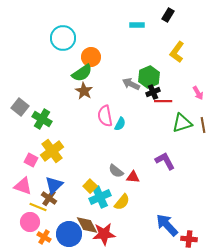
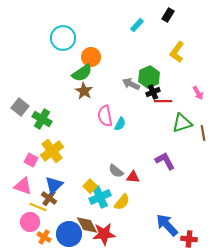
cyan rectangle: rotated 48 degrees counterclockwise
brown line: moved 8 px down
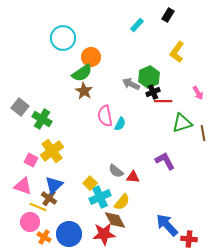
yellow square: moved 3 px up
brown diamond: moved 28 px right, 5 px up
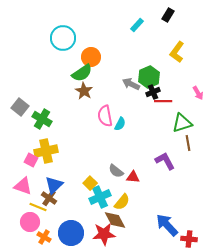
brown line: moved 15 px left, 10 px down
yellow cross: moved 6 px left; rotated 25 degrees clockwise
blue circle: moved 2 px right, 1 px up
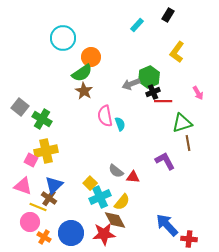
gray arrow: rotated 48 degrees counterclockwise
cyan semicircle: rotated 48 degrees counterclockwise
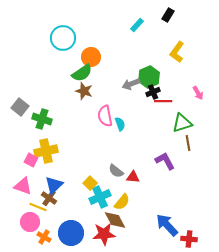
brown star: rotated 12 degrees counterclockwise
green cross: rotated 12 degrees counterclockwise
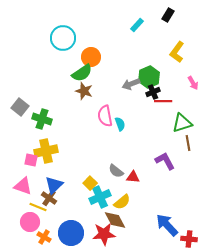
pink arrow: moved 5 px left, 10 px up
pink square: rotated 16 degrees counterclockwise
yellow semicircle: rotated 12 degrees clockwise
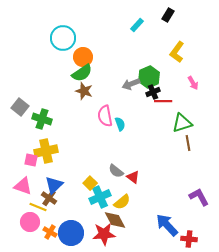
orange circle: moved 8 px left
purple L-shape: moved 34 px right, 36 px down
red triangle: rotated 32 degrees clockwise
orange cross: moved 6 px right, 5 px up
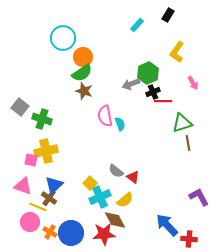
green hexagon: moved 1 px left, 4 px up
yellow semicircle: moved 3 px right, 2 px up
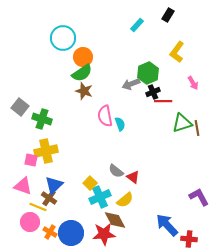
brown line: moved 9 px right, 15 px up
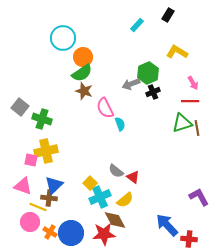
yellow L-shape: rotated 85 degrees clockwise
red line: moved 27 px right
pink semicircle: moved 8 px up; rotated 15 degrees counterclockwise
brown cross: rotated 28 degrees counterclockwise
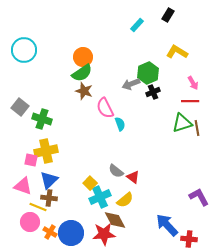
cyan circle: moved 39 px left, 12 px down
blue triangle: moved 5 px left, 5 px up
